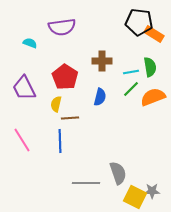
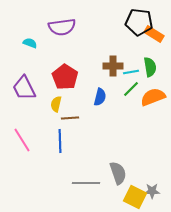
brown cross: moved 11 px right, 5 px down
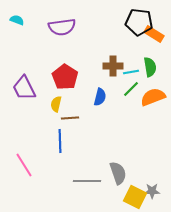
cyan semicircle: moved 13 px left, 23 px up
pink line: moved 2 px right, 25 px down
gray line: moved 1 px right, 2 px up
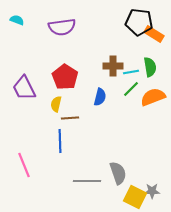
pink line: rotated 10 degrees clockwise
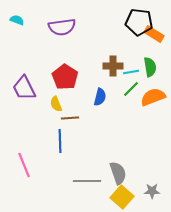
yellow semicircle: rotated 35 degrees counterclockwise
yellow square: moved 13 px left; rotated 15 degrees clockwise
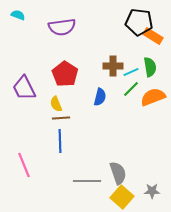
cyan semicircle: moved 1 px right, 5 px up
orange rectangle: moved 1 px left, 2 px down
cyan line: rotated 14 degrees counterclockwise
red pentagon: moved 3 px up
brown line: moved 9 px left
